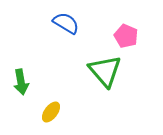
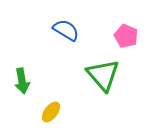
blue semicircle: moved 7 px down
green triangle: moved 2 px left, 4 px down
green arrow: moved 1 px right, 1 px up
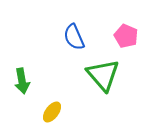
blue semicircle: moved 8 px right, 7 px down; rotated 144 degrees counterclockwise
yellow ellipse: moved 1 px right
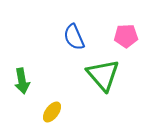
pink pentagon: rotated 25 degrees counterclockwise
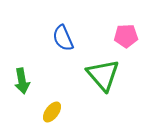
blue semicircle: moved 11 px left, 1 px down
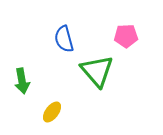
blue semicircle: moved 1 px right, 1 px down; rotated 8 degrees clockwise
green triangle: moved 6 px left, 4 px up
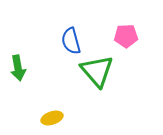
blue semicircle: moved 7 px right, 2 px down
green arrow: moved 4 px left, 13 px up
yellow ellipse: moved 6 px down; rotated 35 degrees clockwise
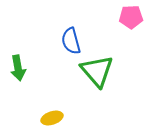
pink pentagon: moved 5 px right, 19 px up
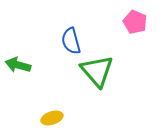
pink pentagon: moved 4 px right, 5 px down; rotated 25 degrees clockwise
green arrow: moved 3 px up; rotated 115 degrees clockwise
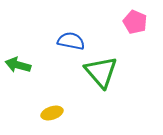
blue semicircle: rotated 116 degrees clockwise
green triangle: moved 4 px right, 1 px down
yellow ellipse: moved 5 px up
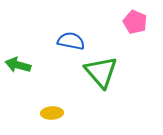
yellow ellipse: rotated 15 degrees clockwise
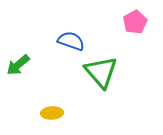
pink pentagon: rotated 20 degrees clockwise
blue semicircle: rotated 8 degrees clockwise
green arrow: rotated 55 degrees counterclockwise
